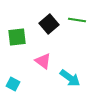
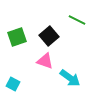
green line: rotated 18 degrees clockwise
black square: moved 12 px down
green square: rotated 12 degrees counterclockwise
pink triangle: moved 2 px right; rotated 18 degrees counterclockwise
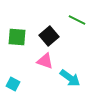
green square: rotated 24 degrees clockwise
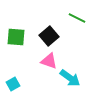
green line: moved 2 px up
green square: moved 1 px left
pink triangle: moved 4 px right
cyan square: rotated 32 degrees clockwise
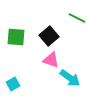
pink triangle: moved 2 px right, 1 px up
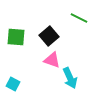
green line: moved 2 px right
pink triangle: moved 1 px right
cyan arrow: rotated 30 degrees clockwise
cyan square: rotated 32 degrees counterclockwise
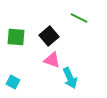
cyan square: moved 2 px up
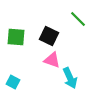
green line: moved 1 px left, 1 px down; rotated 18 degrees clockwise
black square: rotated 24 degrees counterclockwise
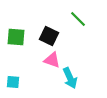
cyan square: rotated 24 degrees counterclockwise
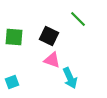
green square: moved 2 px left
cyan square: moved 1 px left; rotated 24 degrees counterclockwise
